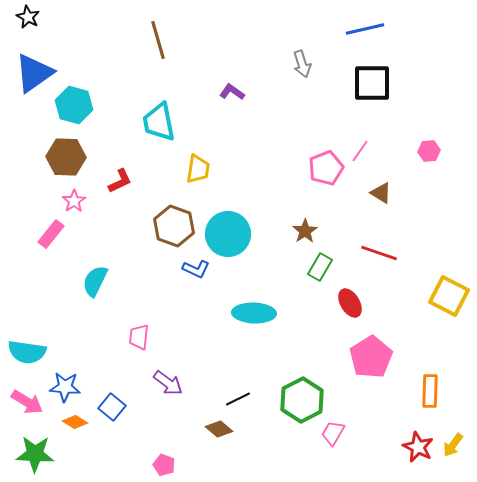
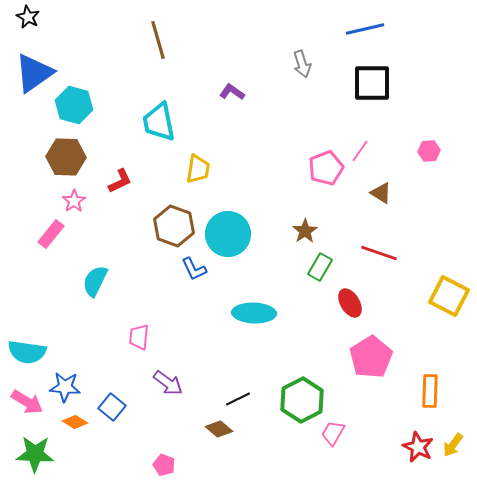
blue L-shape at (196, 269): moved 2 px left; rotated 40 degrees clockwise
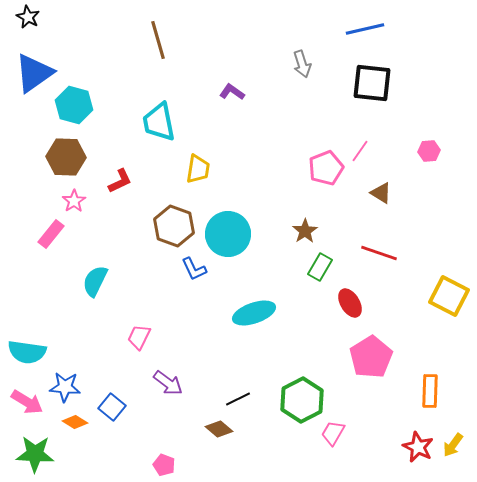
black square at (372, 83): rotated 6 degrees clockwise
cyan ellipse at (254, 313): rotated 21 degrees counterclockwise
pink trapezoid at (139, 337): rotated 20 degrees clockwise
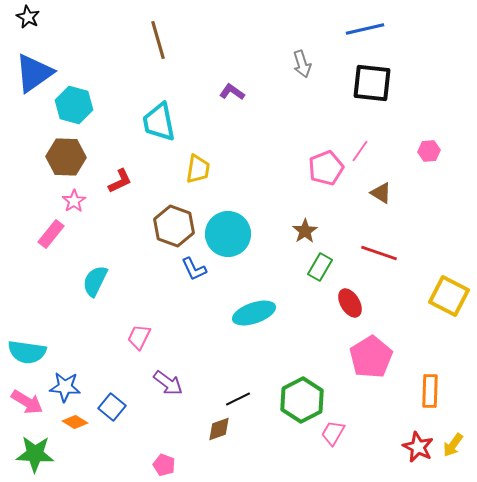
brown diamond at (219, 429): rotated 60 degrees counterclockwise
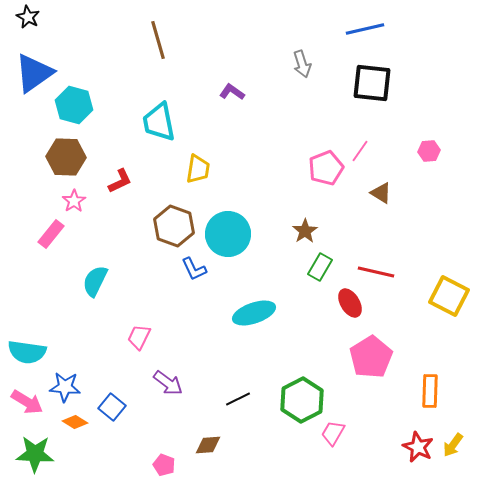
red line at (379, 253): moved 3 px left, 19 px down; rotated 6 degrees counterclockwise
brown diamond at (219, 429): moved 11 px left, 16 px down; rotated 16 degrees clockwise
